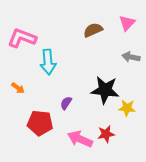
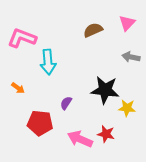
red star: rotated 24 degrees clockwise
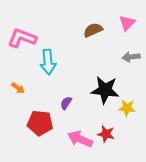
gray arrow: rotated 18 degrees counterclockwise
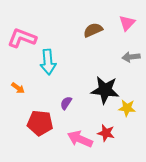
red star: moved 1 px up
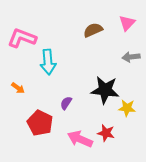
red pentagon: rotated 20 degrees clockwise
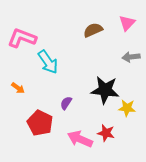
cyan arrow: rotated 30 degrees counterclockwise
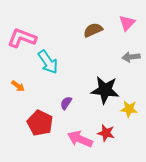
orange arrow: moved 2 px up
yellow star: moved 2 px right, 1 px down
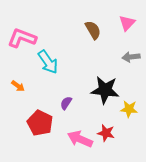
brown semicircle: rotated 84 degrees clockwise
